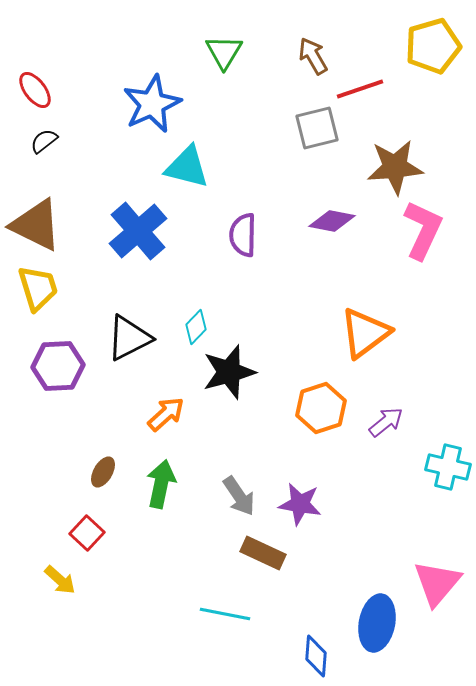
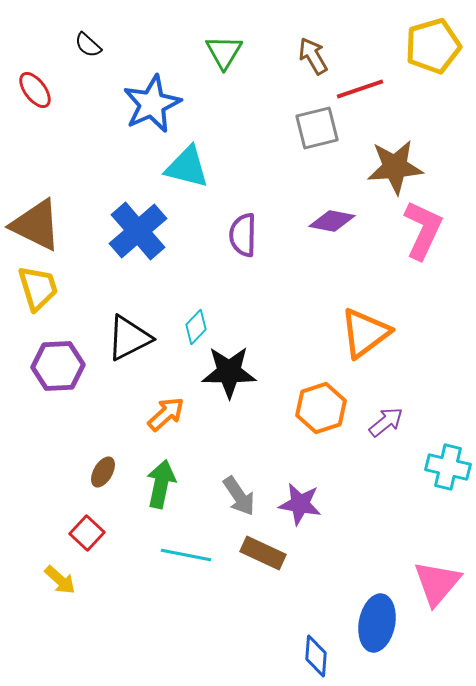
black semicircle: moved 44 px right, 96 px up; rotated 100 degrees counterclockwise
black star: rotated 16 degrees clockwise
cyan line: moved 39 px left, 59 px up
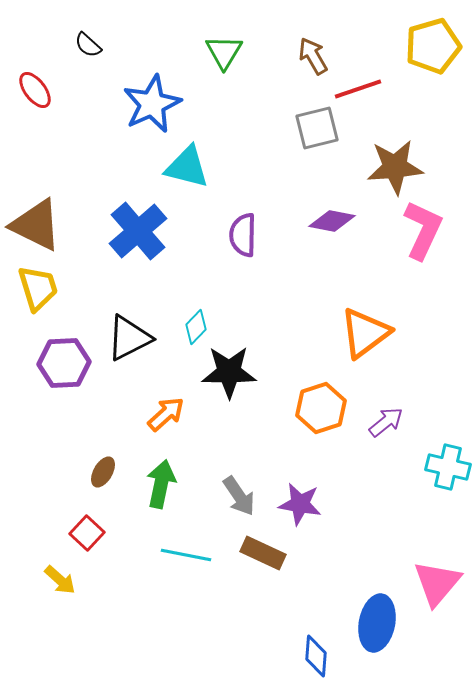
red line: moved 2 px left
purple hexagon: moved 6 px right, 3 px up
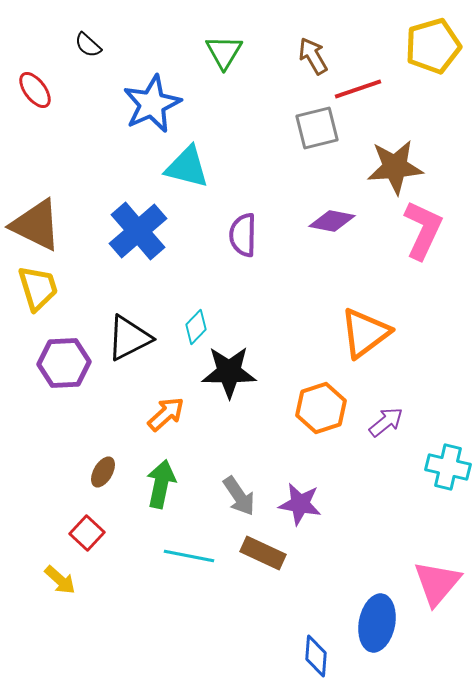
cyan line: moved 3 px right, 1 px down
